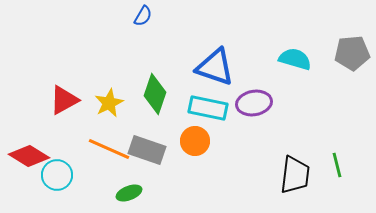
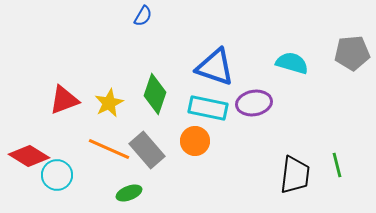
cyan semicircle: moved 3 px left, 4 px down
red triangle: rotated 8 degrees clockwise
gray rectangle: rotated 30 degrees clockwise
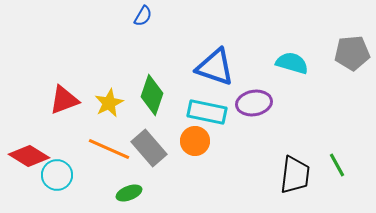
green diamond: moved 3 px left, 1 px down
cyan rectangle: moved 1 px left, 4 px down
gray rectangle: moved 2 px right, 2 px up
green line: rotated 15 degrees counterclockwise
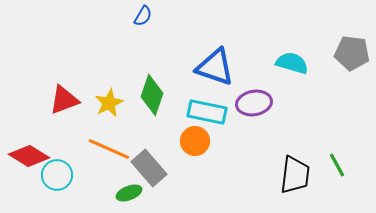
gray pentagon: rotated 12 degrees clockwise
gray rectangle: moved 20 px down
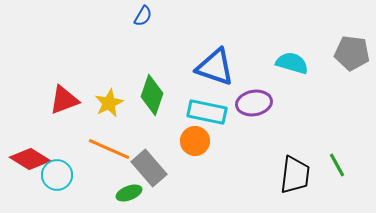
red diamond: moved 1 px right, 3 px down
